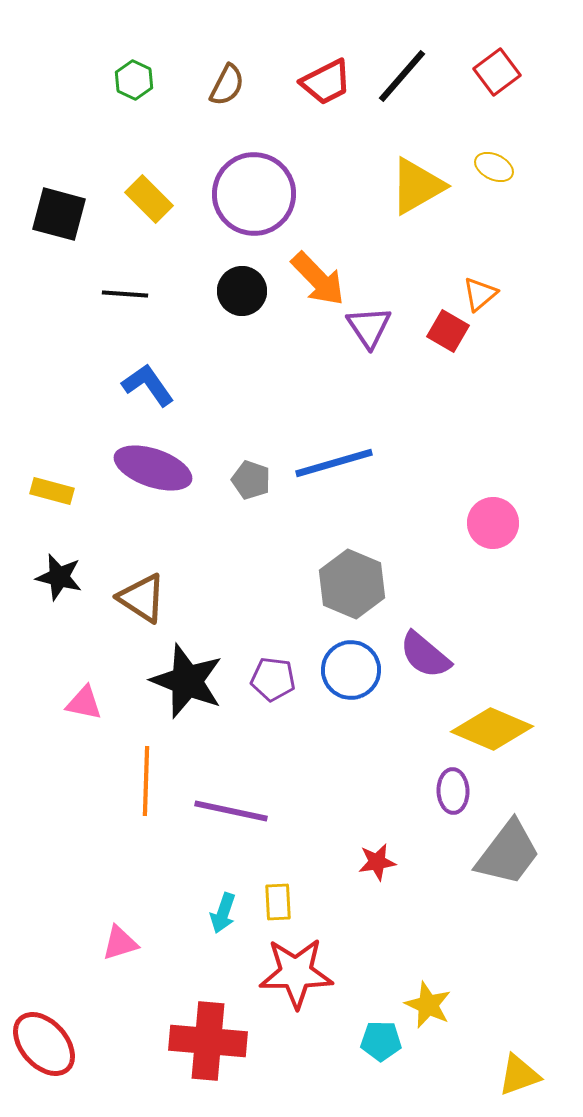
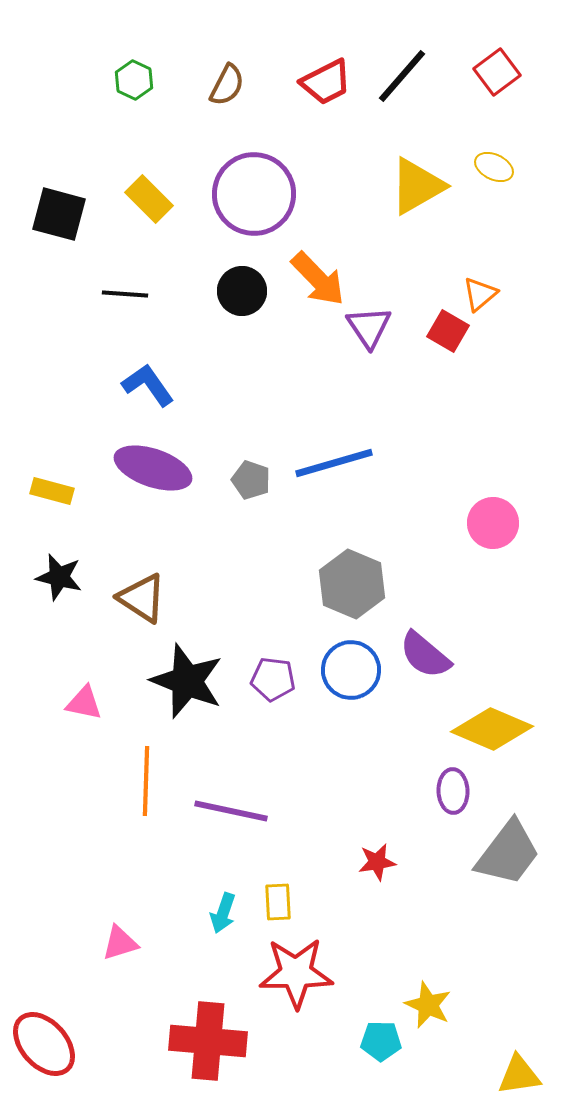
yellow triangle at (519, 1075): rotated 12 degrees clockwise
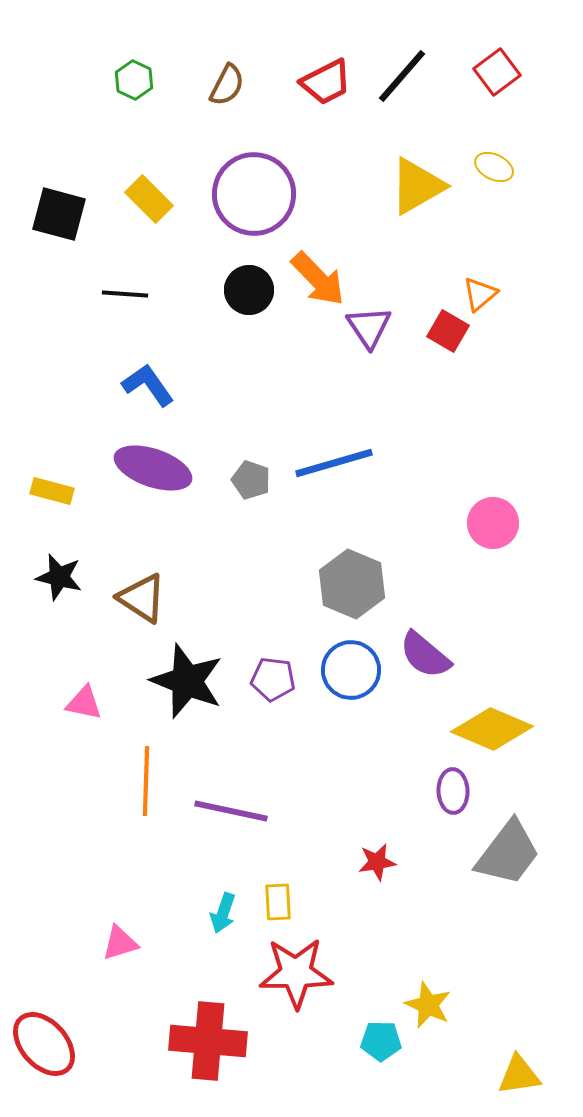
black circle at (242, 291): moved 7 px right, 1 px up
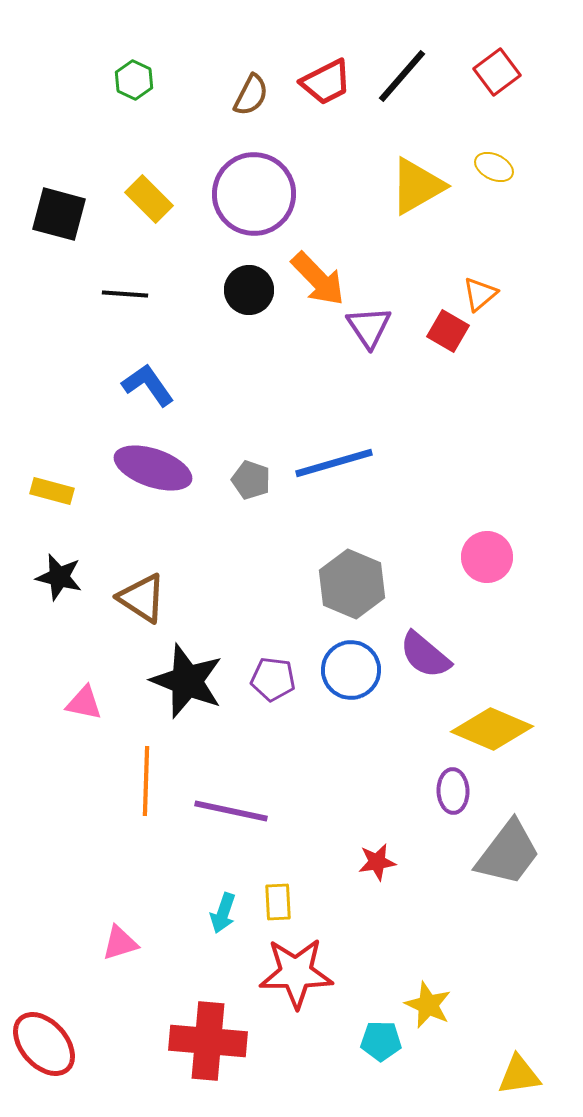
brown semicircle at (227, 85): moved 24 px right, 10 px down
pink circle at (493, 523): moved 6 px left, 34 px down
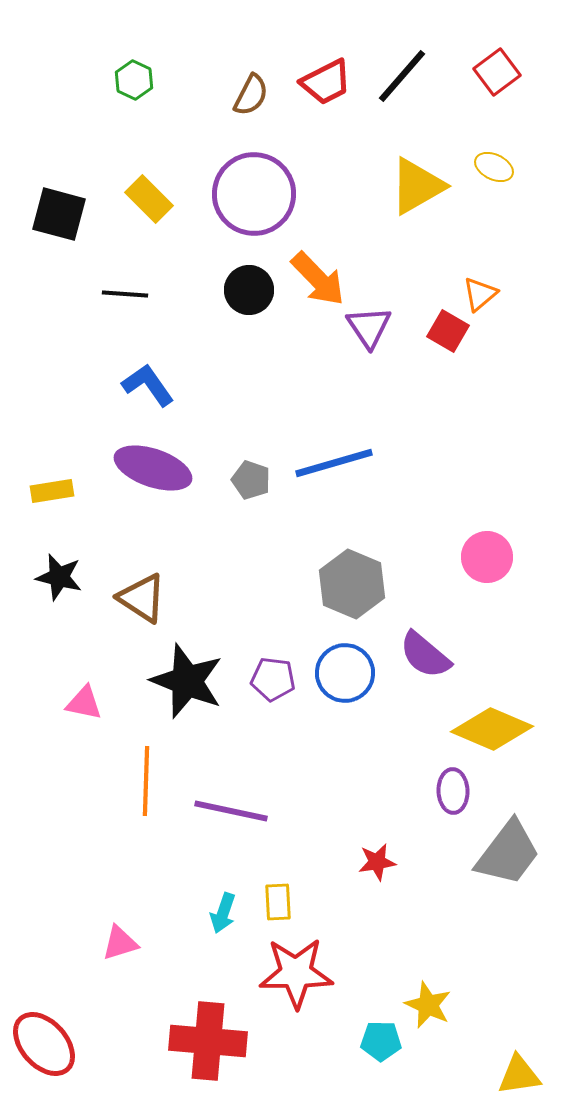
yellow rectangle at (52, 491): rotated 24 degrees counterclockwise
blue circle at (351, 670): moved 6 px left, 3 px down
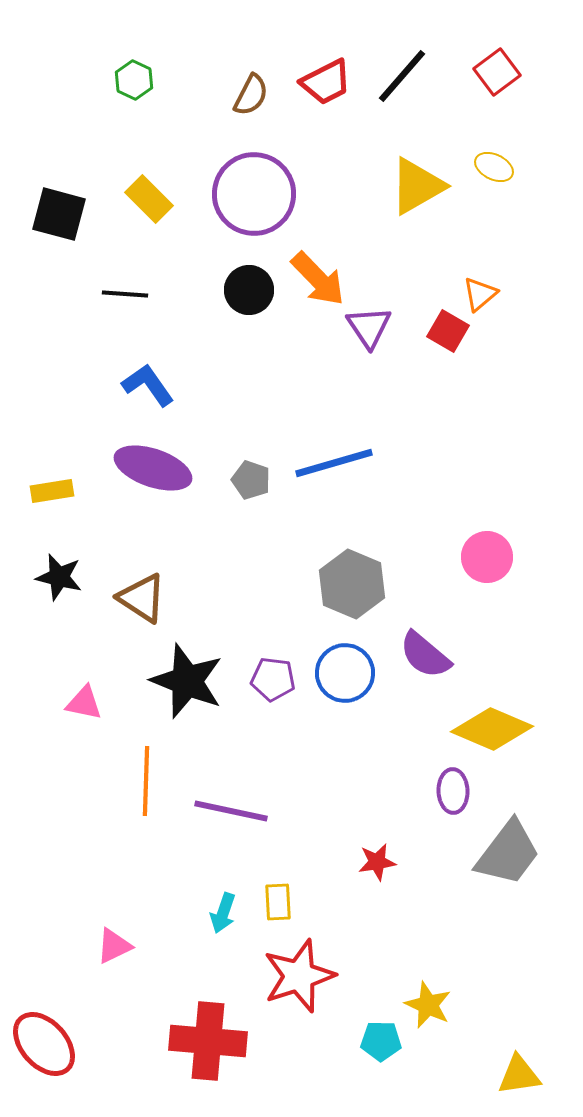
pink triangle at (120, 943): moved 6 px left, 3 px down; rotated 9 degrees counterclockwise
red star at (296, 973): moved 3 px right, 3 px down; rotated 18 degrees counterclockwise
